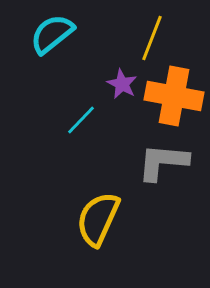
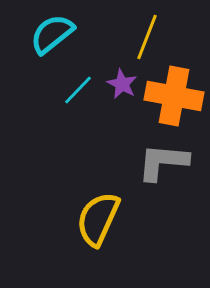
yellow line: moved 5 px left, 1 px up
cyan line: moved 3 px left, 30 px up
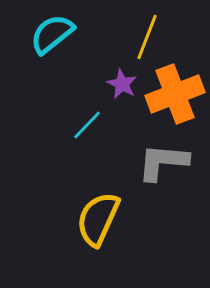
cyan line: moved 9 px right, 35 px down
orange cross: moved 1 px right, 2 px up; rotated 32 degrees counterclockwise
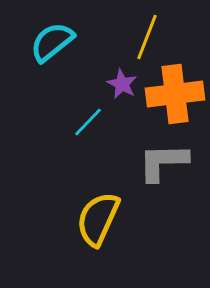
cyan semicircle: moved 8 px down
orange cross: rotated 14 degrees clockwise
cyan line: moved 1 px right, 3 px up
gray L-shape: rotated 6 degrees counterclockwise
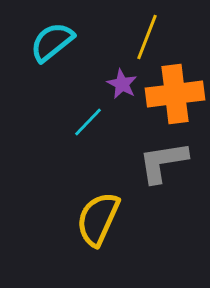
gray L-shape: rotated 8 degrees counterclockwise
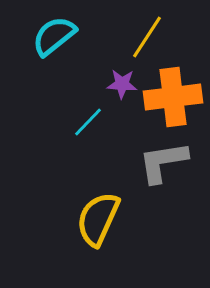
yellow line: rotated 12 degrees clockwise
cyan semicircle: moved 2 px right, 6 px up
purple star: rotated 24 degrees counterclockwise
orange cross: moved 2 px left, 3 px down
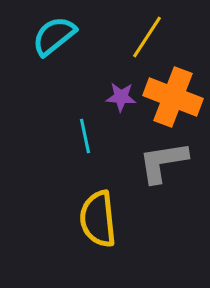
purple star: moved 1 px left, 13 px down
orange cross: rotated 28 degrees clockwise
cyan line: moved 3 px left, 14 px down; rotated 56 degrees counterclockwise
yellow semicircle: rotated 30 degrees counterclockwise
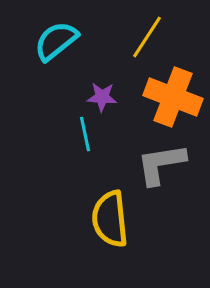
cyan semicircle: moved 2 px right, 5 px down
purple star: moved 19 px left
cyan line: moved 2 px up
gray L-shape: moved 2 px left, 2 px down
yellow semicircle: moved 12 px right
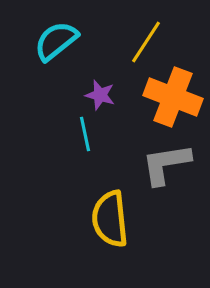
yellow line: moved 1 px left, 5 px down
purple star: moved 2 px left, 2 px up; rotated 12 degrees clockwise
gray L-shape: moved 5 px right
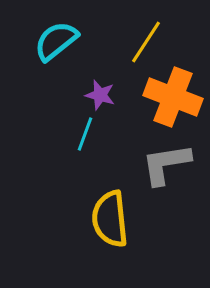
cyan line: rotated 32 degrees clockwise
